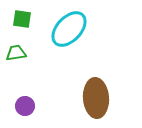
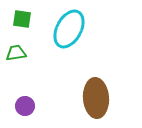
cyan ellipse: rotated 15 degrees counterclockwise
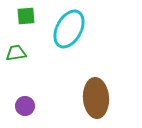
green square: moved 4 px right, 3 px up; rotated 12 degrees counterclockwise
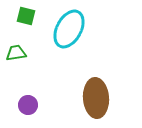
green square: rotated 18 degrees clockwise
purple circle: moved 3 px right, 1 px up
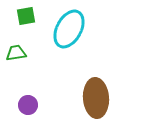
green square: rotated 24 degrees counterclockwise
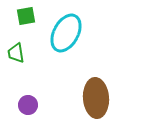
cyan ellipse: moved 3 px left, 4 px down
green trapezoid: rotated 90 degrees counterclockwise
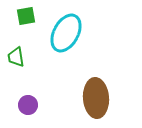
green trapezoid: moved 4 px down
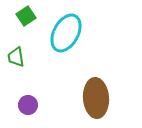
green square: rotated 24 degrees counterclockwise
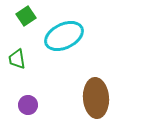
cyan ellipse: moved 2 px left, 3 px down; rotated 36 degrees clockwise
green trapezoid: moved 1 px right, 2 px down
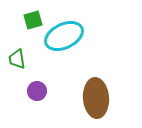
green square: moved 7 px right, 4 px down; rotated 18 degrees clockwise
purple circle: moved 9 px right, 14 px up
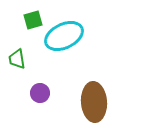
purple circle: moved 3 px right, 2 px down
brown ellipse: moved 2 px left, 4 px down
